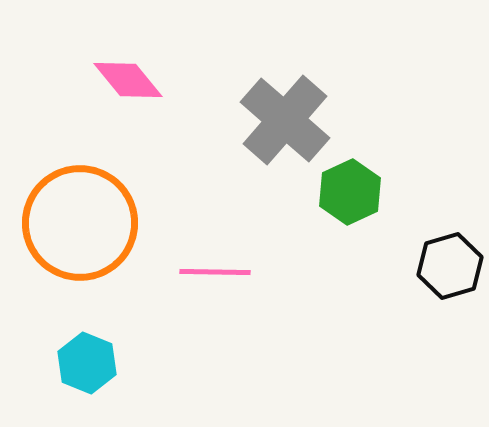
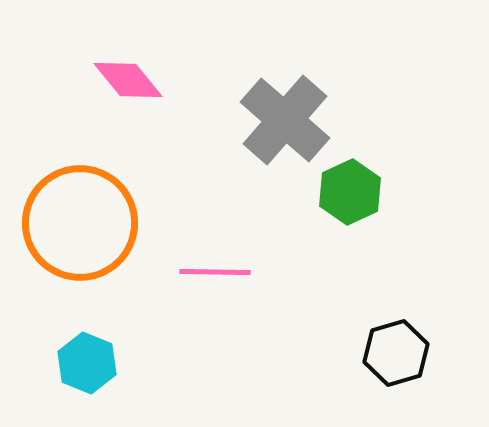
black hexagon: moved 54 px left, 87 px down
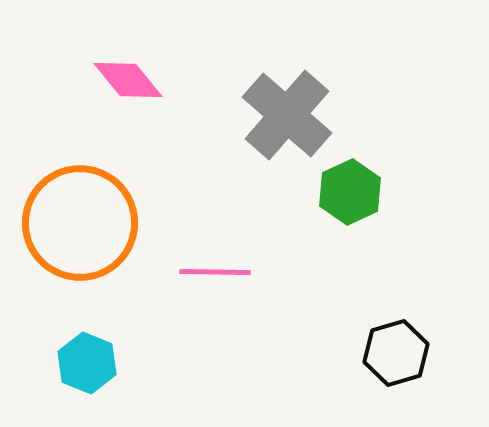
gray cross: moved 2 px right, 5 px up
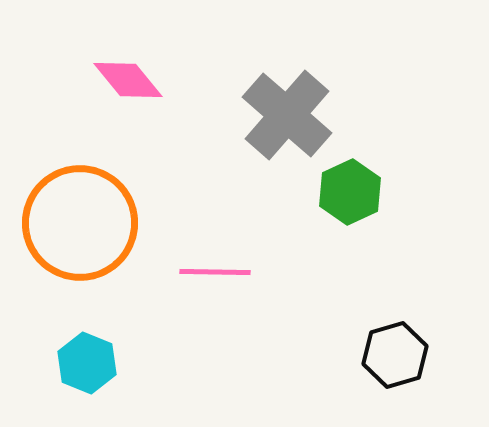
black hexagon: moved 1 px left, 2 px down
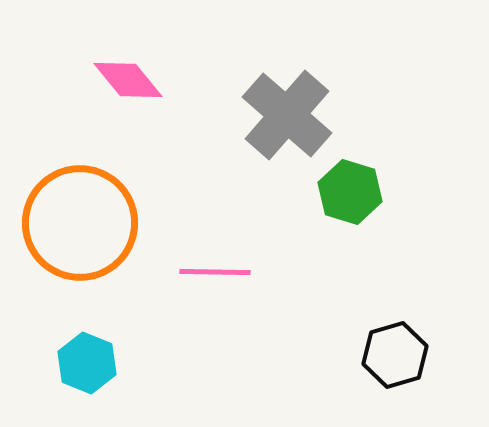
green hexagon: rotated 18 degrees counterclockwise
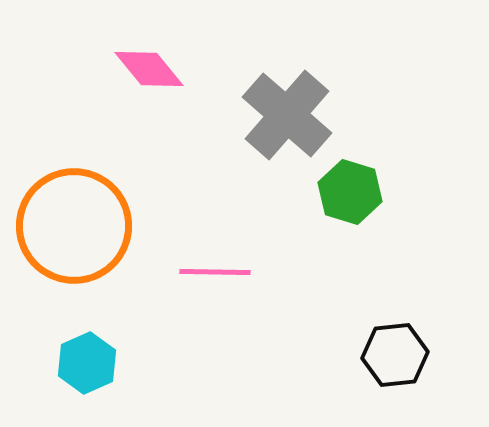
pink diamond: moved 21 px right, 11 px up
orange circle: moved 6 px left, 3 px down
black hexagon: rotated 10 degrees clockwise
cyan hexagon: rotated 14 degrees clockwise
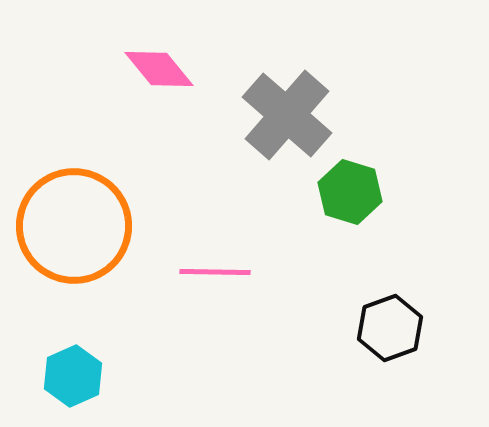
pink diamond: moved 10 px right
black hexagon: moved 5 px left, 27 px up; rotated 14 degrees counterclockwise
cyan hexagon: moved 14 px left, 13 px down
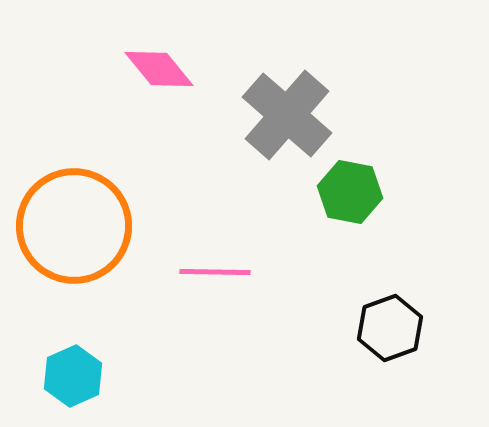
green hexagon: rotated 6 degrees counterclockwise
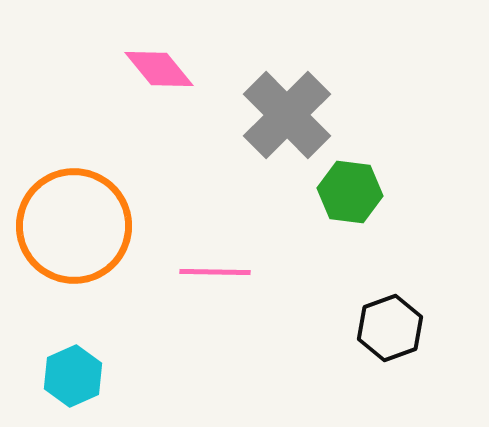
gray cross: rotated 4 degrees clockwise
green hexagon: rotated 4 degrees counterclockwise
